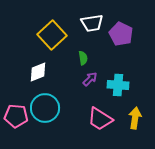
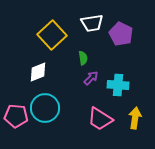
purple arrow: moved 1 px right, 1 px up
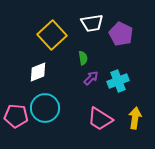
cyan cross: moved 4 px up; rotated 25 degrees counterclockwise
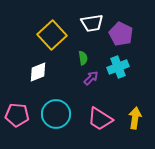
cyan cross: moved 14 px up
cyan circle: moved 11 px right, 6 px down
pink pentagon: moved 1 px right, 1 px up
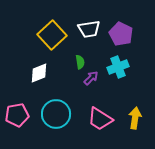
white trapezoid: moved 3 px left, 6 px down
green semicircle: moved 3 px left, 4 px down
white diamond: moved 1 px right, 1 px down
pink pentagon: rotated 15 degrees counterclockwise
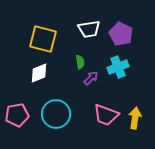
yellow square: moved 9 px left, 4 px down; rotated 32 degrees counterclockwise
pink trapezoid: moved 6 px right, 4 px up; rotated 12 degrees counterclockwise
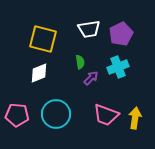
purple pentagon: rotated 20 degrees clockwise
pink pentagon: rotated 15 degrees clockwise
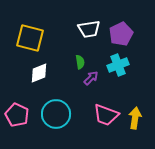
yellow square: moved 13 px left, 1 px up
cyan cross: moved 2 px up
pink pentagon: rotated 20 degrees clockwise
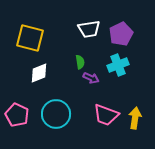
purple arrow: rotated 70 degrees clockwise
